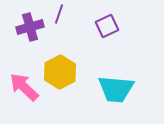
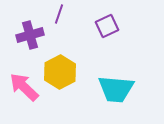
purple cross: moved 8 px down
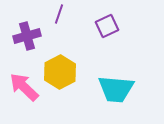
purple cross: moved 3 px left, 1 px down
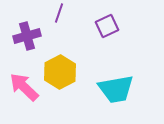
purple line: moved 1 px up
cyan trapezoid: rotated 15 degrees counterclockwise
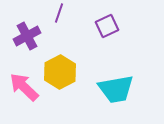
purple cross: rotated 12 degrees counterclockwise
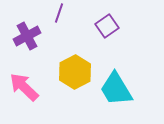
purple square: rotated 10 degrees counterclockwise
yellow hexagon: moved 15 px right
cyan trapezoid: rotated 69 degrees clockwise
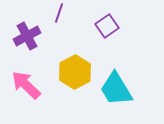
pink arrow: moved 2 px right, 2 px up
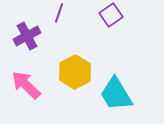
purple square: moved 4 px right, 11 px up
cyan trapezoid: moved 5 px down
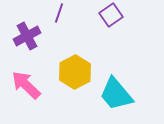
cyan trapezoid: rotated 9 degrees counterclockwise
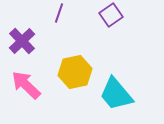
purple cross: moved 5 px left, 5 px down; rotated 16 degrees counterclockwise
yellow hexagon: rotated 16 degrees clockwise
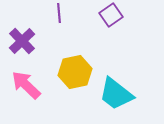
purple line: rotated 24 degrees counterclockwise
cyan trapezoid: rotated 12 degrees counterclockwise
